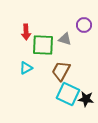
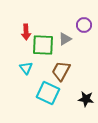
gray triangle: rotated 48 degrees counterclockwise
cyan triangle: rotated 40 degrees counterclockwise
cyan square: moved 20 px left, 1 px up
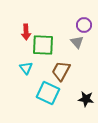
gray triangle: moved 12 px right, 3 px down; rotated 40 degrees counterclockwise
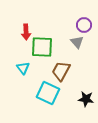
green square: moved 1 px left, 2 px down
cyan triangle: moved 3 px left
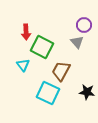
green square: rotated 25 degrees clockwise
cyan triangle: moved 3 px up
black star: moved 1 px right, 7 px up
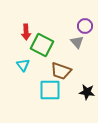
purple circle: moved 1 px right, 1 px down
green square: moved 2 px up
brown trapezoid: rotated 100 degrees counterclockwise
cyan square: moved 2 px right, 3 px up; rotated 25 degrees counterclockwise
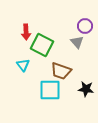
black star: moved 1 px left, 3 px up
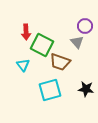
brown trapezoid: moved 1 px left, 9 px up
cyan square: rotated 15 degrees counterclockwise
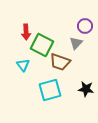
gray triangle: moved 1 px left, 1 px down; rotated 24 degrees clockwise
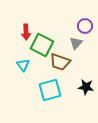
black star: moved 2 px up
